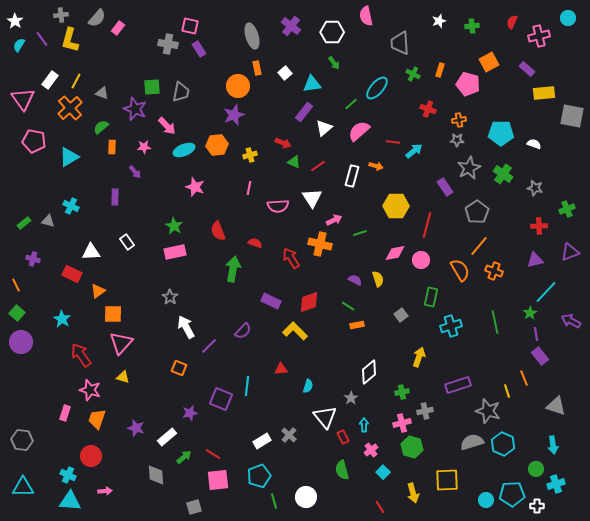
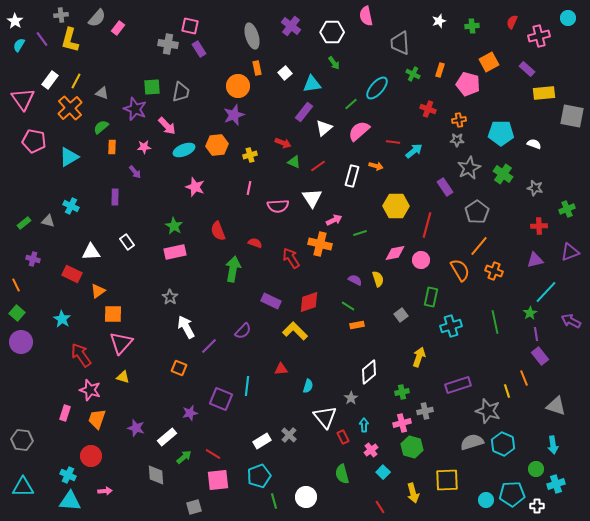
green semicircle at (342, 470): moved 4 px down
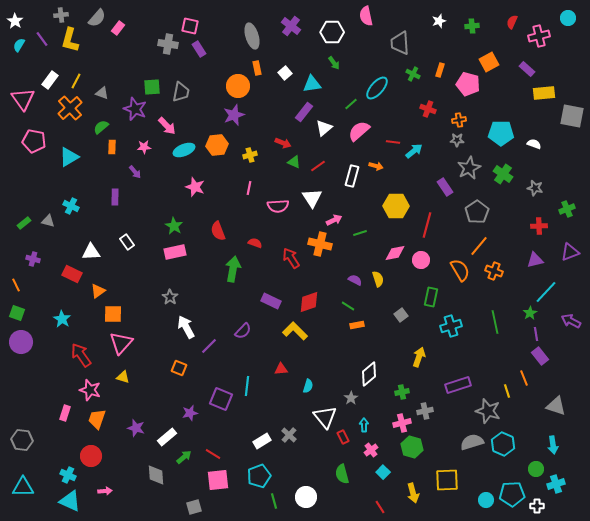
green square at (17, 313): rotated 21 degrees counterclockwise
white diamond at (369, 372): moved 2 px down
cyan triangle at (70, 501): rotated 20 degrees clockwise
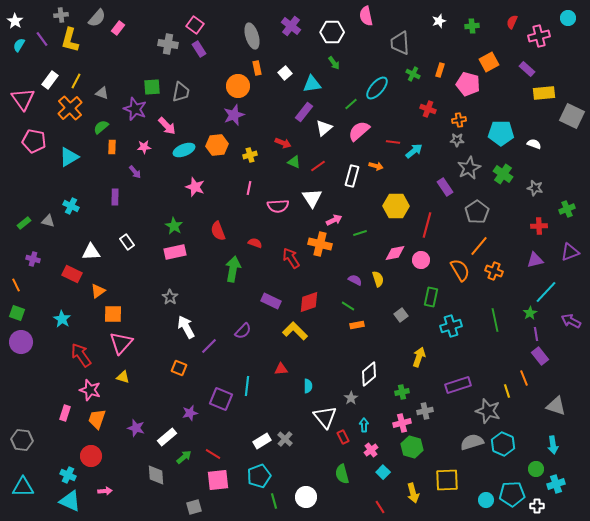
pink square at (190, 26): moved 5 px right, 1 px up; rotated 24 degrees clockwise
gray square at (572, 116): rotated 15 degrees clockwise
green line at (495, 322): moved 2 px up
cyan semicircle at (308, 386): rotated 16 degrees counterclockwise
gray cross at (289, 435): moved 4 px left, 4 px down
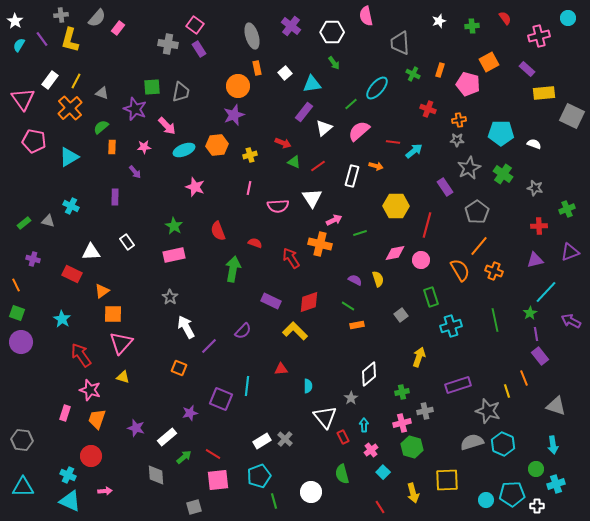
red semicircle at (512, 22): moved 7 px left, 4 px up; rotated 120 degrees clockwise
pink rectangle at (175, 252): moved 1 px left, 3 px down
orange triangle at (98, 291): moved 4 px right
green rectangle at (431, 297): rotated 30 degrees counterclockwise
white circle at (306, 497): moved 5 px right, 5 px up
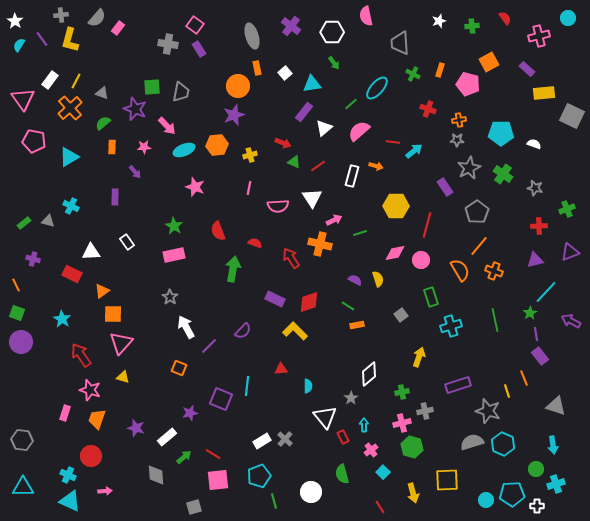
green semicircle at (101, 127): moved 2 px right, 4 px up
purple rectangle at (271, 301): moved 4 px right, 2 px up
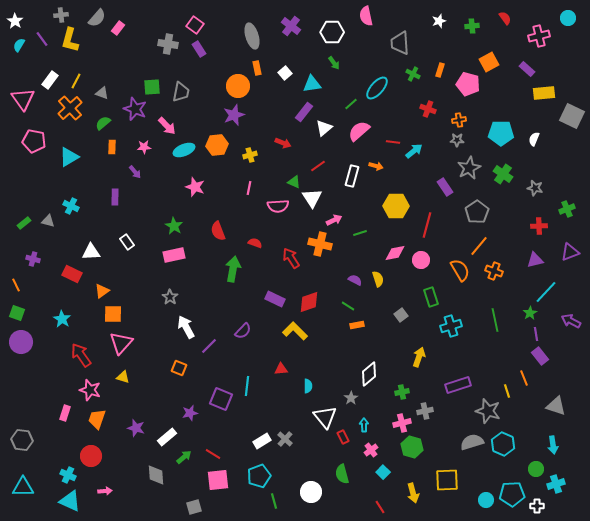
white semicircle at (534, 144): moved 5 px up; rotated 88 degrees counterclockwise
green triangle at (294, 162): moved 20 px down
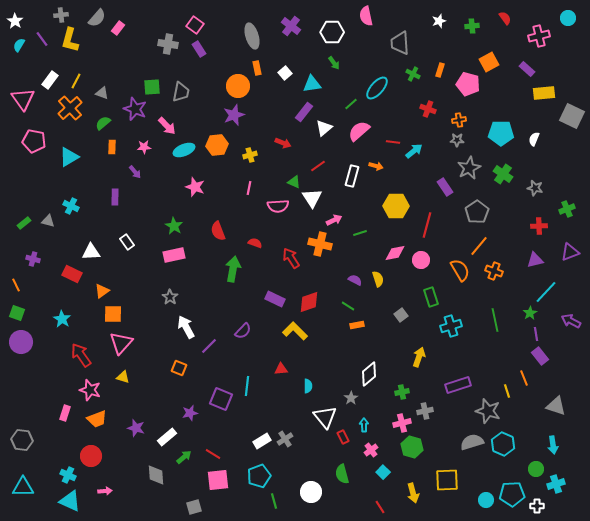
orange trapezoid at (97, 419): rotated 130 degrees counterclockwise
gray cross at (285, 439): rotated 14 degrees clockwise
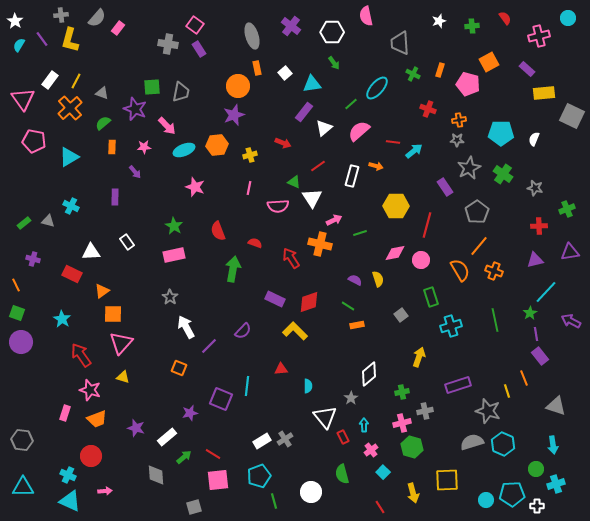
purple triangle at (570, 252): rotated 12 degrees clockwise
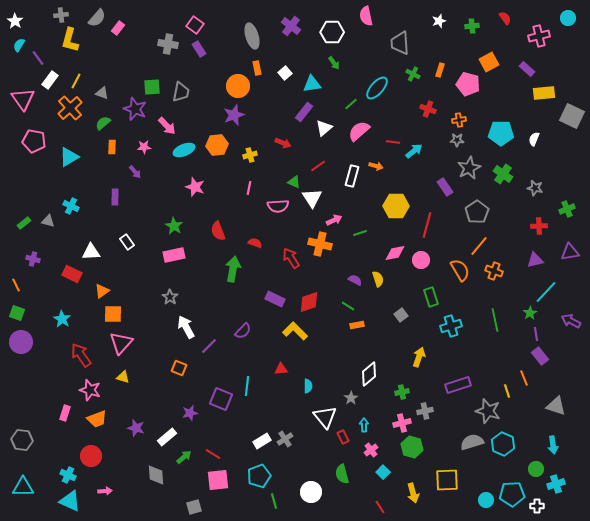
purple line at (42, 39): moved 4 px left, 19 px down
